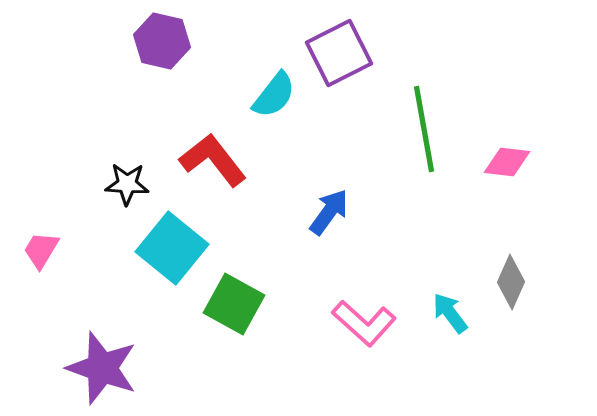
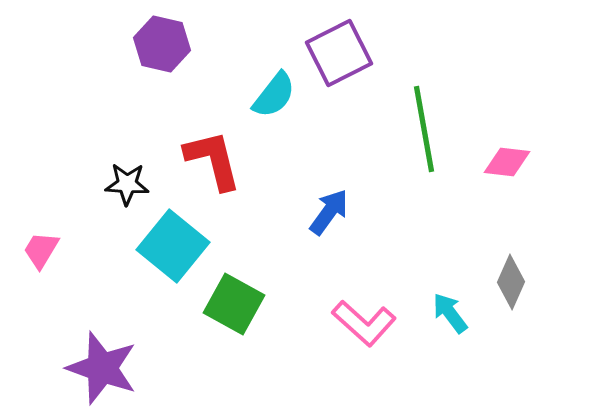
purple hexagon: moved 3 px down
red L-shape: rotated 24 degrees clockwise
cyan square: moved 1 px right, 2 px up
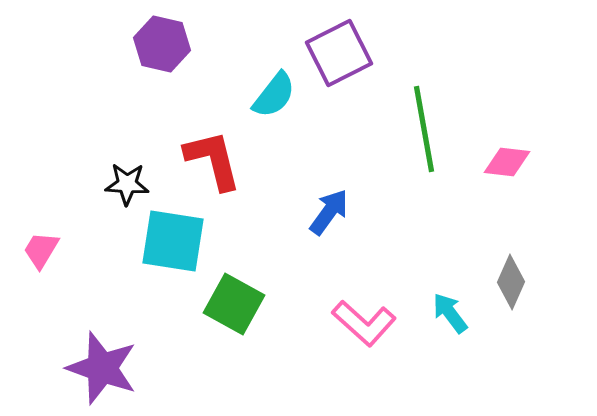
cyan square: moved 5 px up; rotated 30 degrees counterclockwise
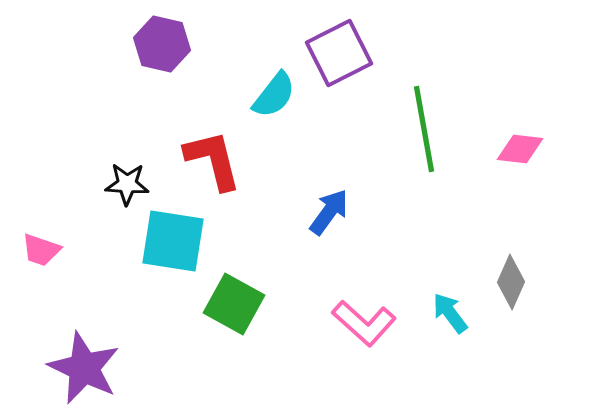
pink diamond: moved 13 px right, 13 px up
pink trapezoid: rotated 102 degrees counterclockwise
purple star: moved 18 px left; rotated 6 degrees clockwise
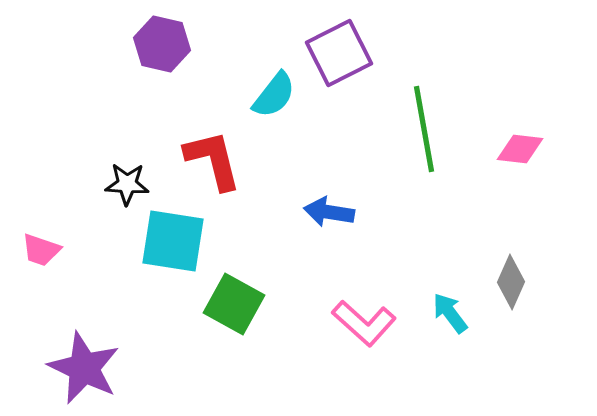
blue arrow: rotated 117 degrees counterclockwise
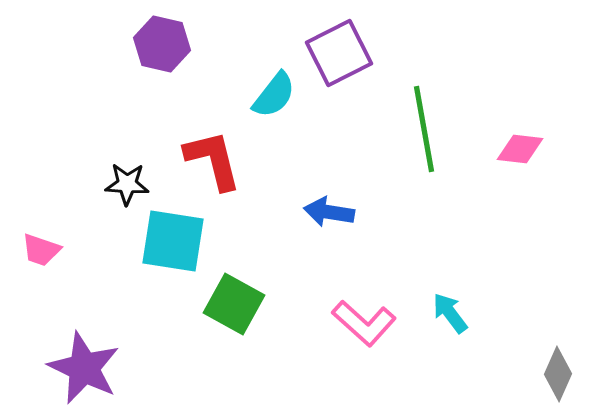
gray diamond: moved 47 px right, 92 px down
